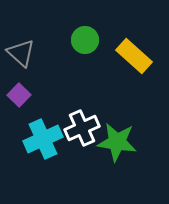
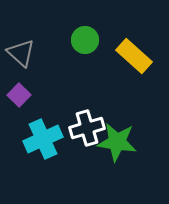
white cross: moved 5 px right; rotated 8 degrees clockwise
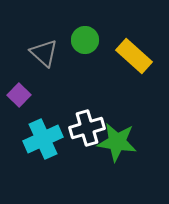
gray triangle: moved 23 px right
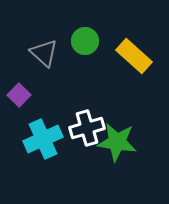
green circle: moved 1 px down
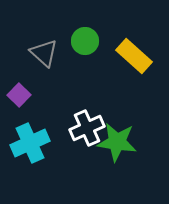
white cross: rotated 8 degrees counterclockwise
cyan cross: moved 13 px left, 4 px down
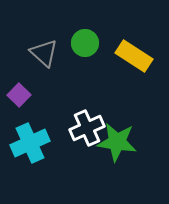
green circle: moved 2 px down
yellow rectangle: rotated 9 degrees counterclockwise
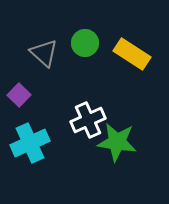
yellow rectangle: moved 2 px left, 2 px up
white cross: moved 1 px right, 8 px up
